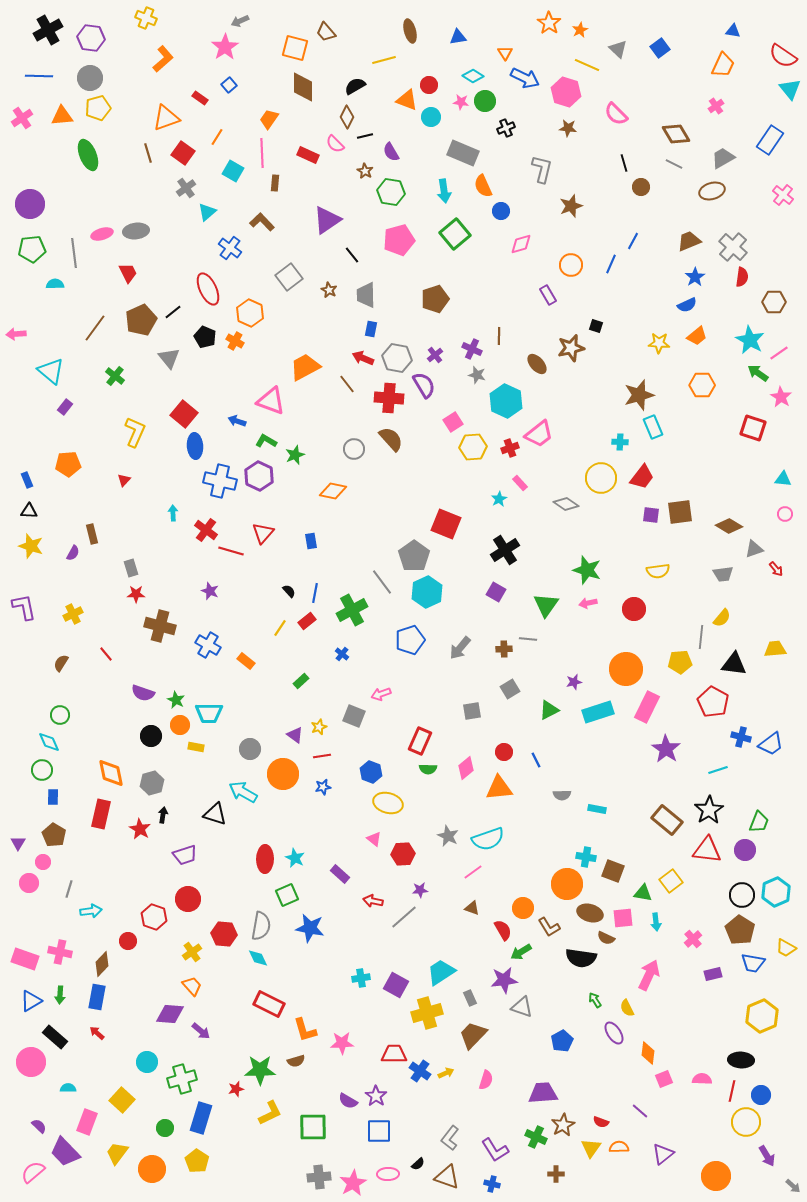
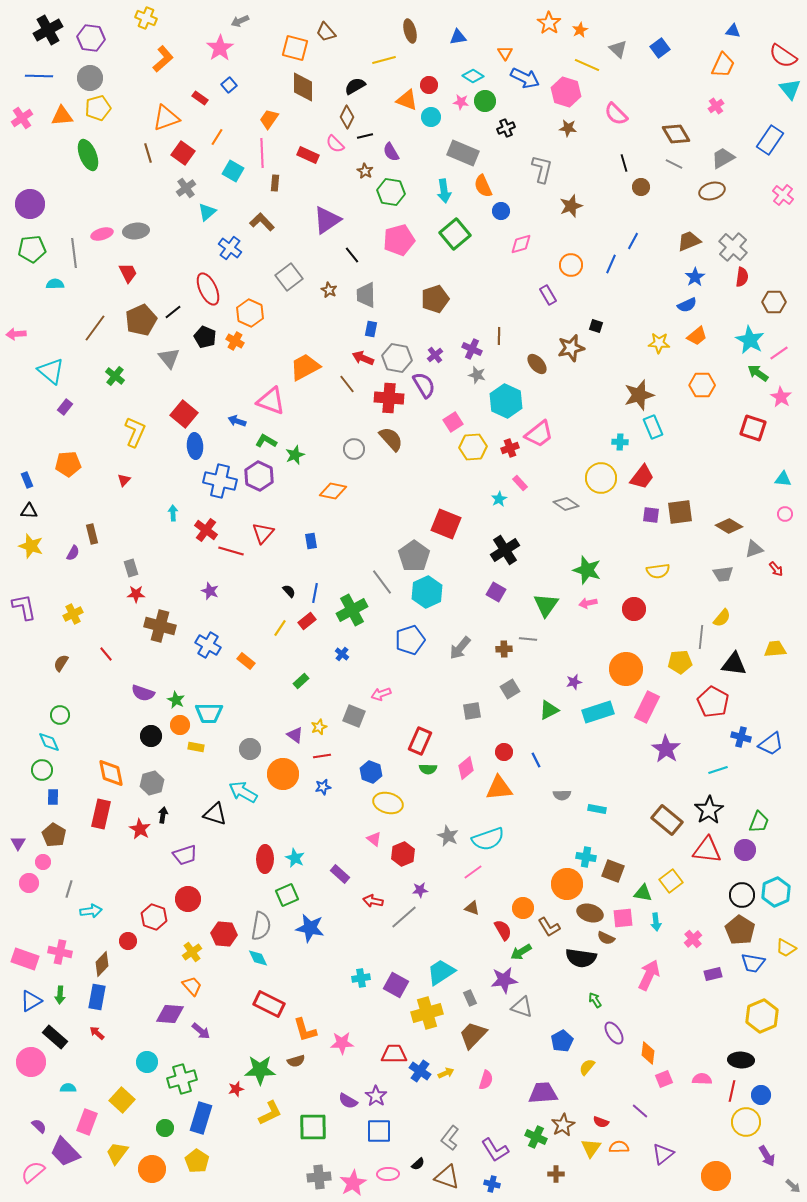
pink star at (225, 47): moved 5 px left, 1 px down
red hexagon at (403, 854): rotated 20 degrees counterclockwise
yellow semicircle at (627, 1008): moved 40 px left, 59 px down; rotated 66 degrees clockwise
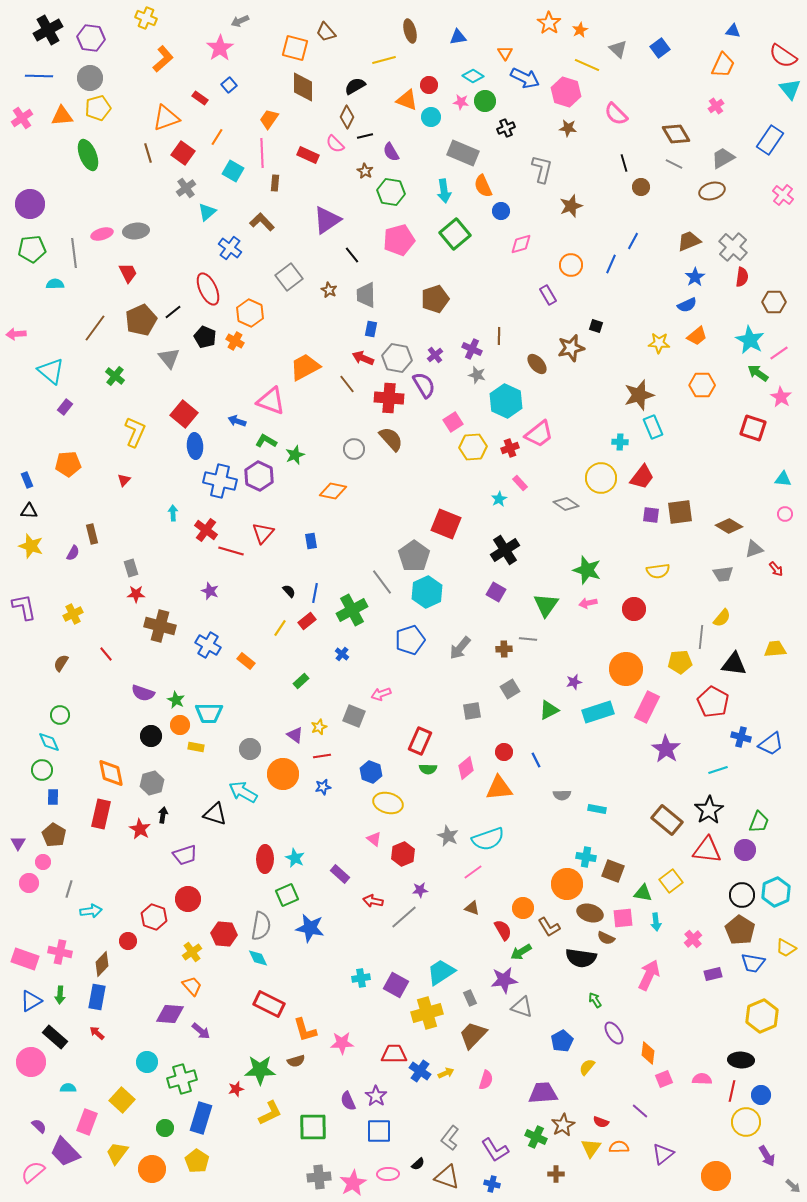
purple semicircle at (348, 1101): rotated 36 degrees clockwise
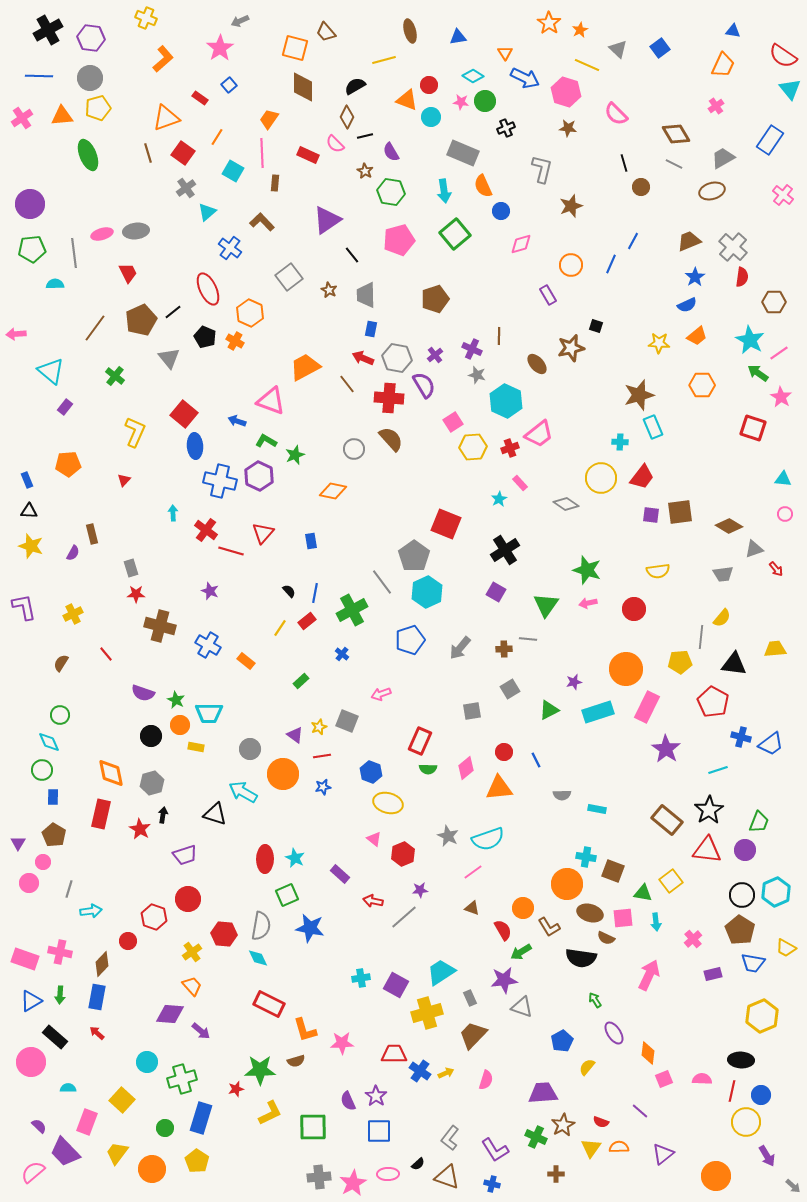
gray square at (354, 716): moved 7 px left, 5 px down
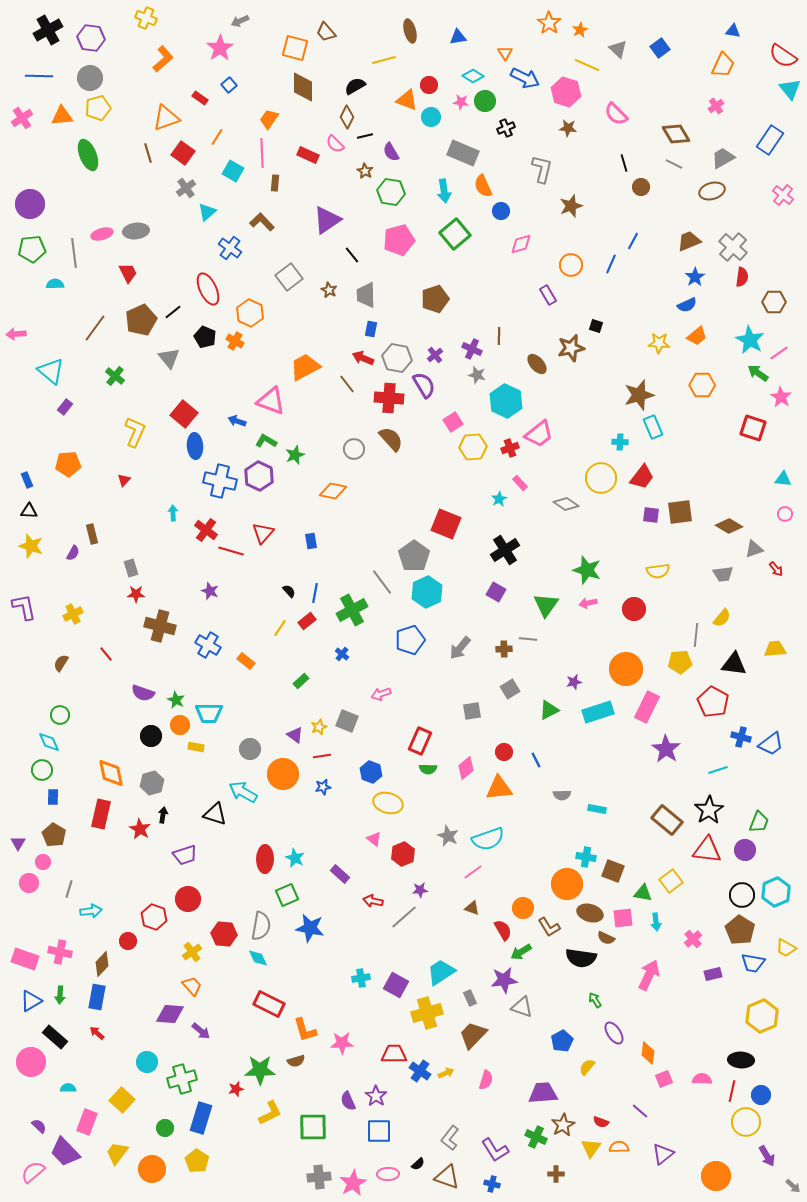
gray line at (701, 637): moved 5 px left, 2 px up
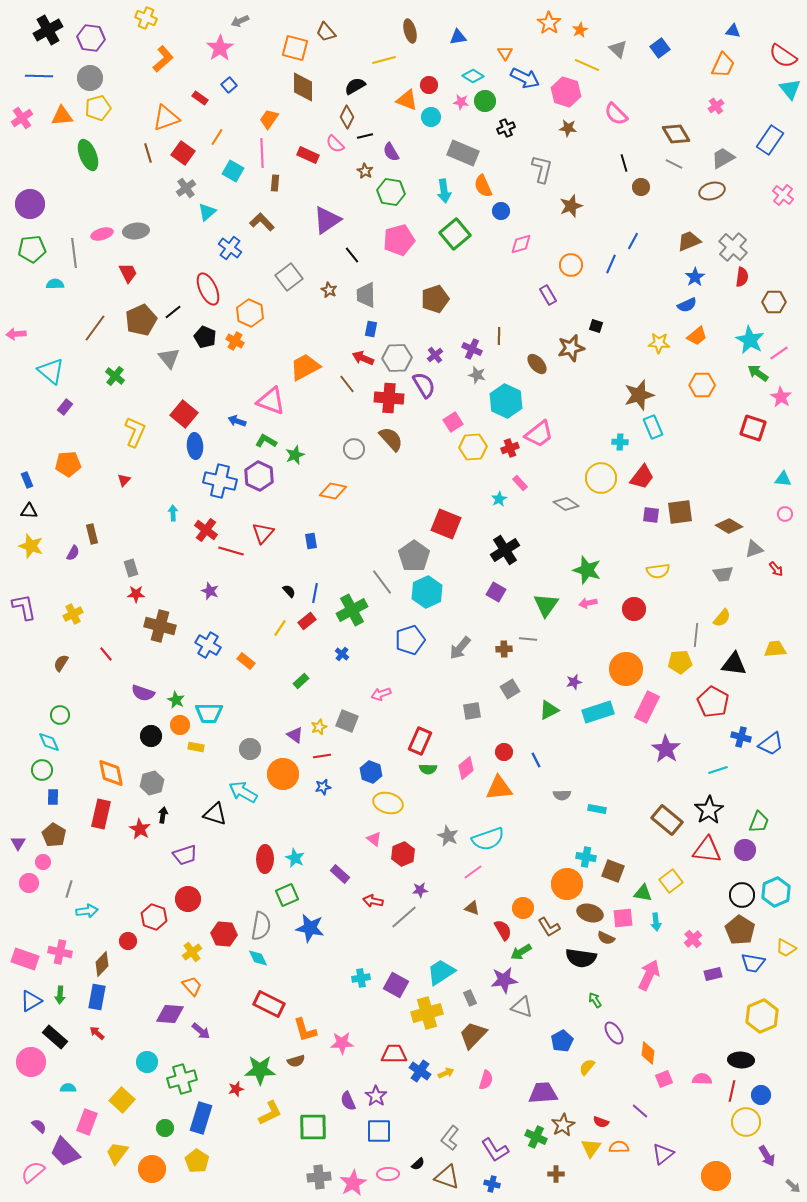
gray hexagon at (397, 358): rotated 12 degrees counterclockwise
cyan arrow at (91, 911): moved 4 px left
